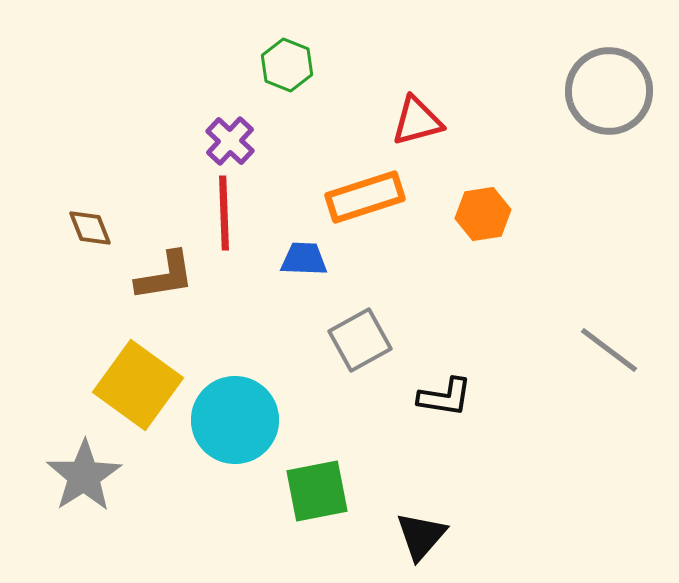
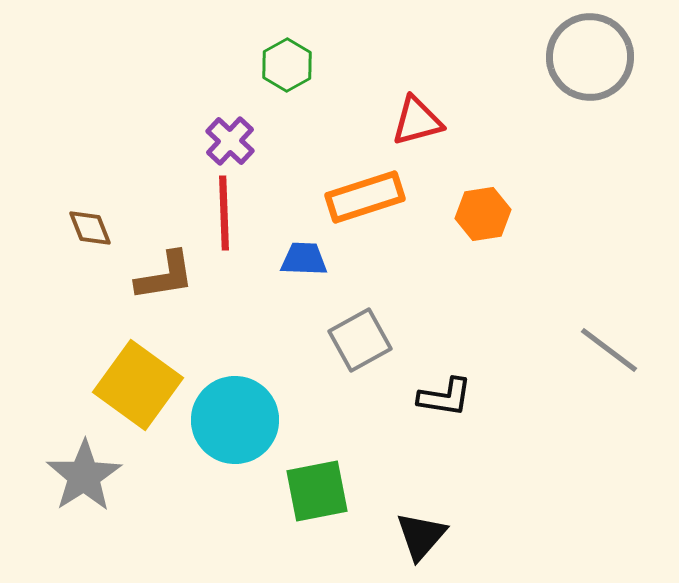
green hexagon: rotated 9 degrees clockwise
gray circle: moved 19 px left, 34 px up
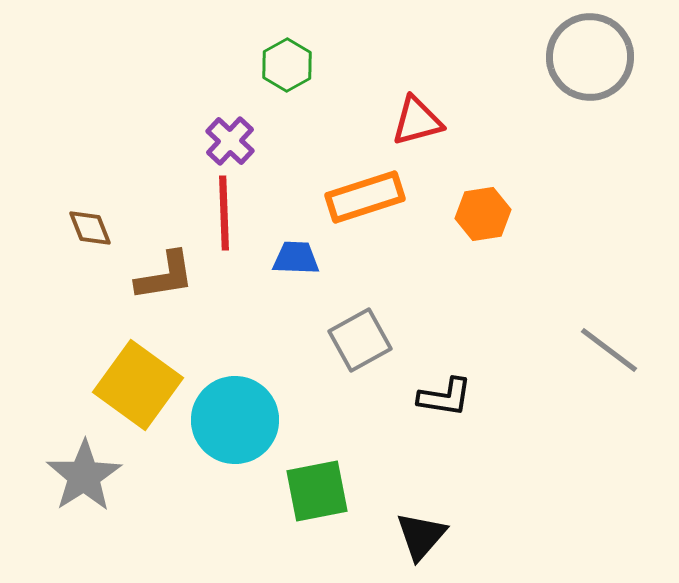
blue trapezoid: moved 8 px left, 1 px up
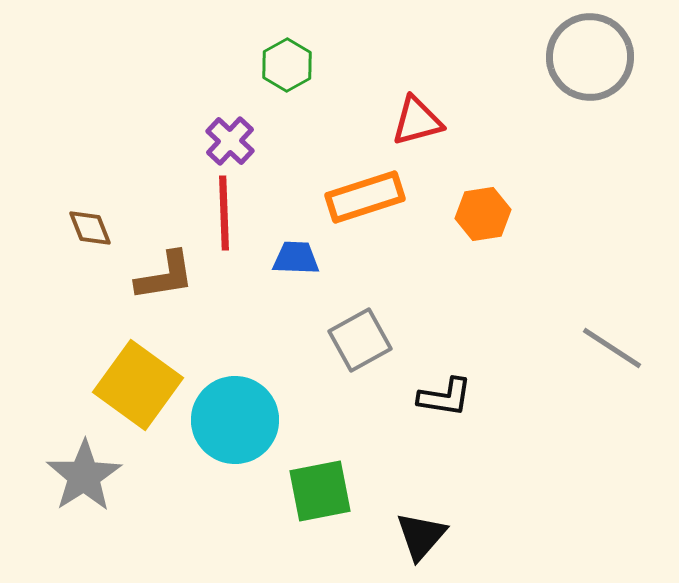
gray line: moved 3 px right, 2 px up; rotated 4 degrees counterclockwise
green square: moved 3 px right
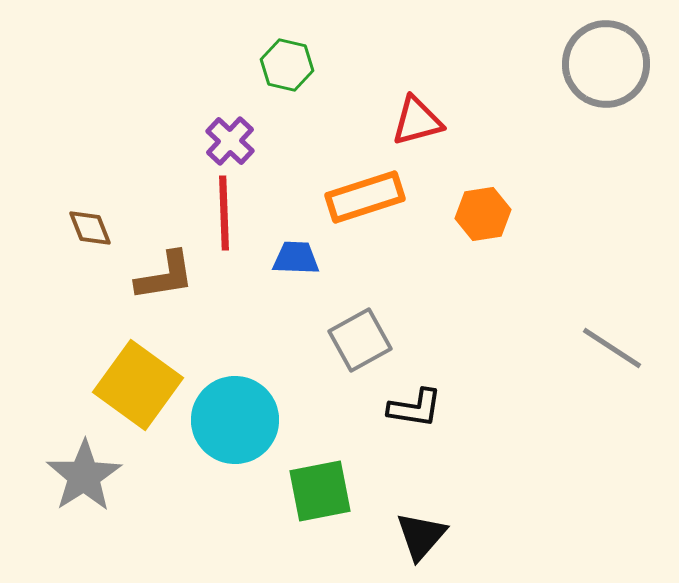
gray circle: moved 16 px right, 7 px down
green hexagon: rotated 18 degrees counterclockwise
black L-shape: moved 30 px left, 11 px down
